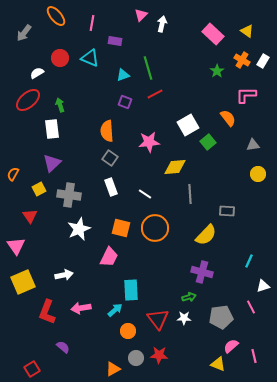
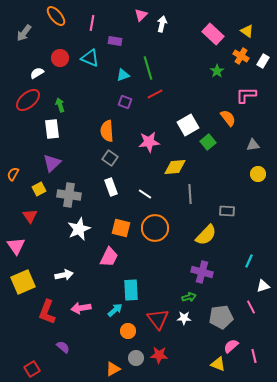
orange cross at (242, 60): moved 1 px left, 4 px up
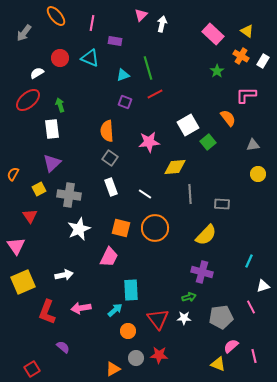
gray rectangle at (227, 211): moved 5 px left, 7 px up
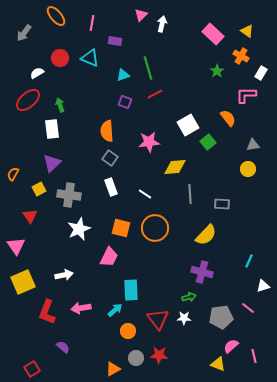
white rectangle at (263, 61): moved 2 px left, 12 px down
yellow circle at (258, 174): moved 10 px left, 5 px up
pink line at (251, 307): moved 3 px left, 1 px down; rotated 24 degrees counterclockwise
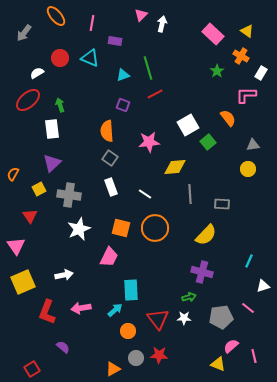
purple square at (125, 102): moved 2 px left, 3 px down
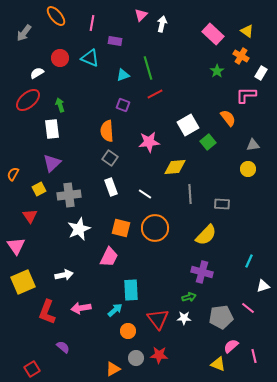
gray cross at (69, 195): rotated 15 degrees counterclockwise
